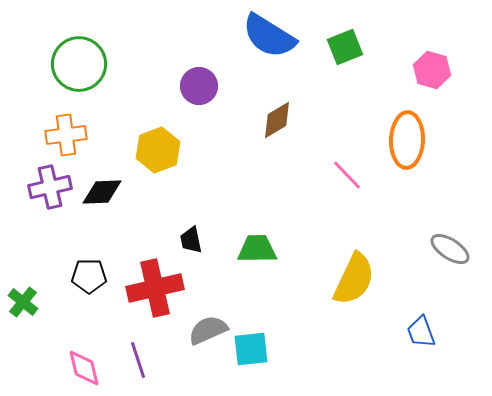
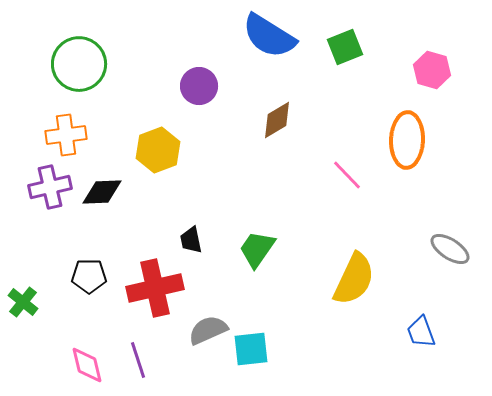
green trapezoid: rotated 54 degrees counterclockwise
pink diamond: moved 3 px right, 3 px up
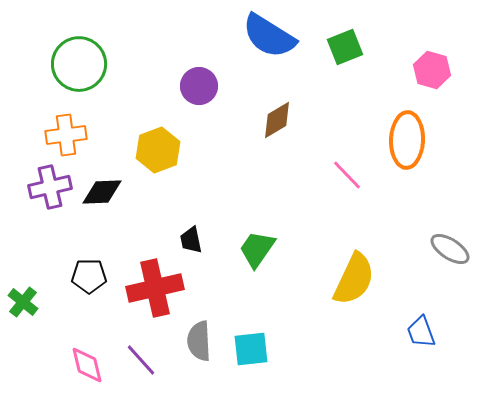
gray semicircle: moved 9 px left, 11 px down; rotated 69 degrees counterclockwise
purple line: moved 3 px right; rotated 24 degrees counterclockwise
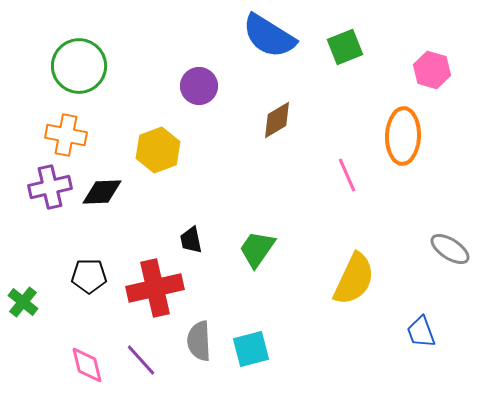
green circle: moved 2 px down
orange cross: rotated 18 degrees clockwise
orange ellipse: moved 4 px left, 4 px up
pink line: rotated 20 degrees clockwise
cyan square: rotated 9 degrees counterclockwise
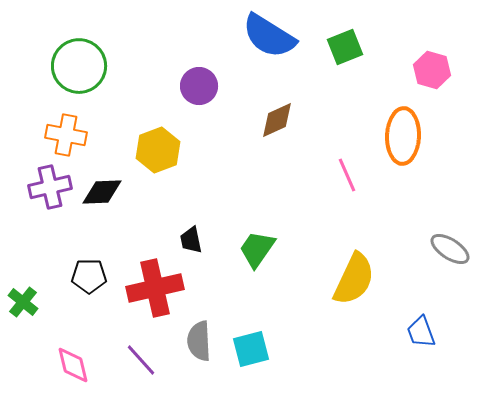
brown diamond: rotated 6 degrees clockwise
pink diamond: moved 14 px left
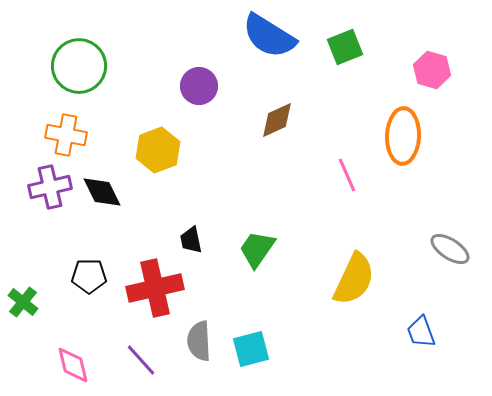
black diamond: rotated 66 degrees clockwise
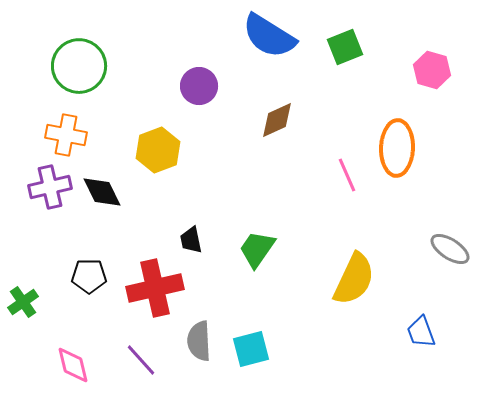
orange ellipse: moved 6 px left, 12 px down
green cross: rotated 16 degrees clockwise
